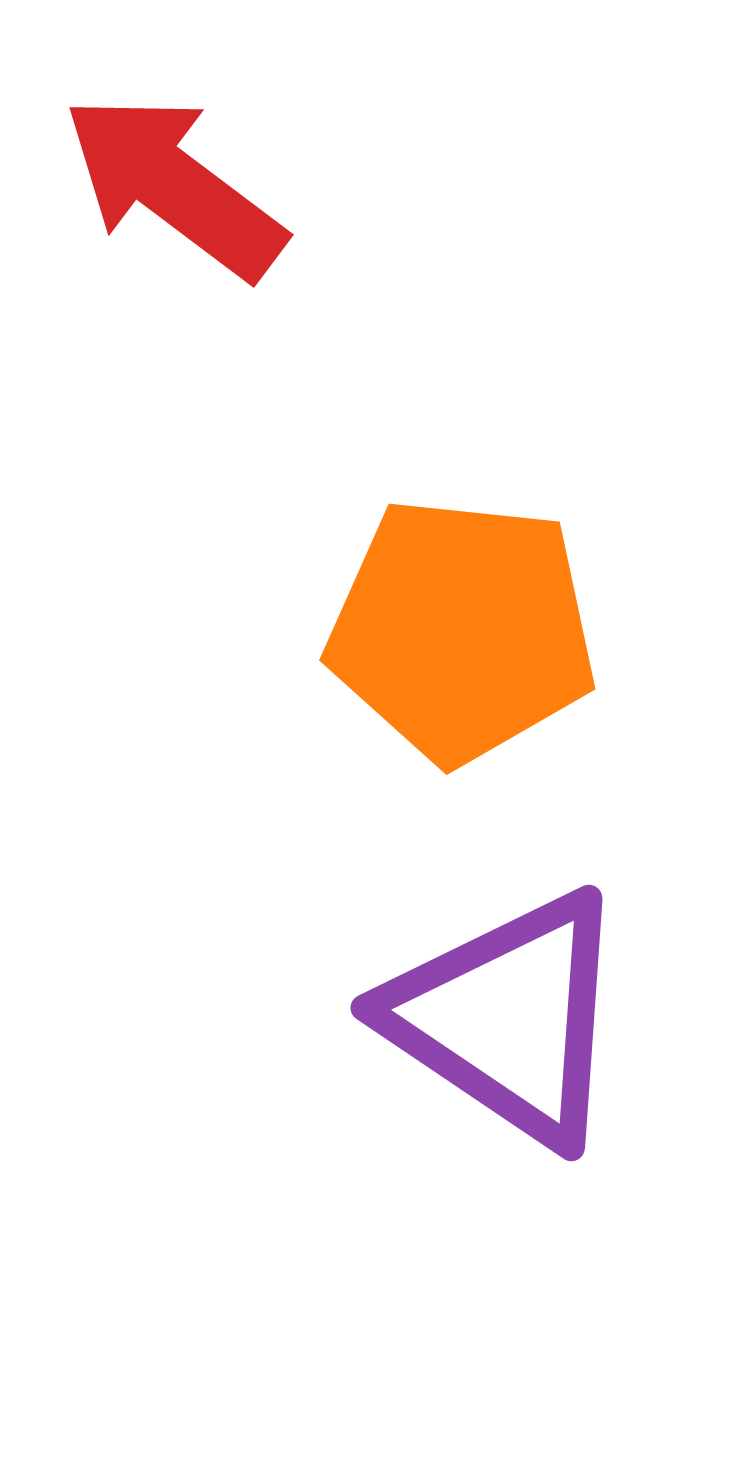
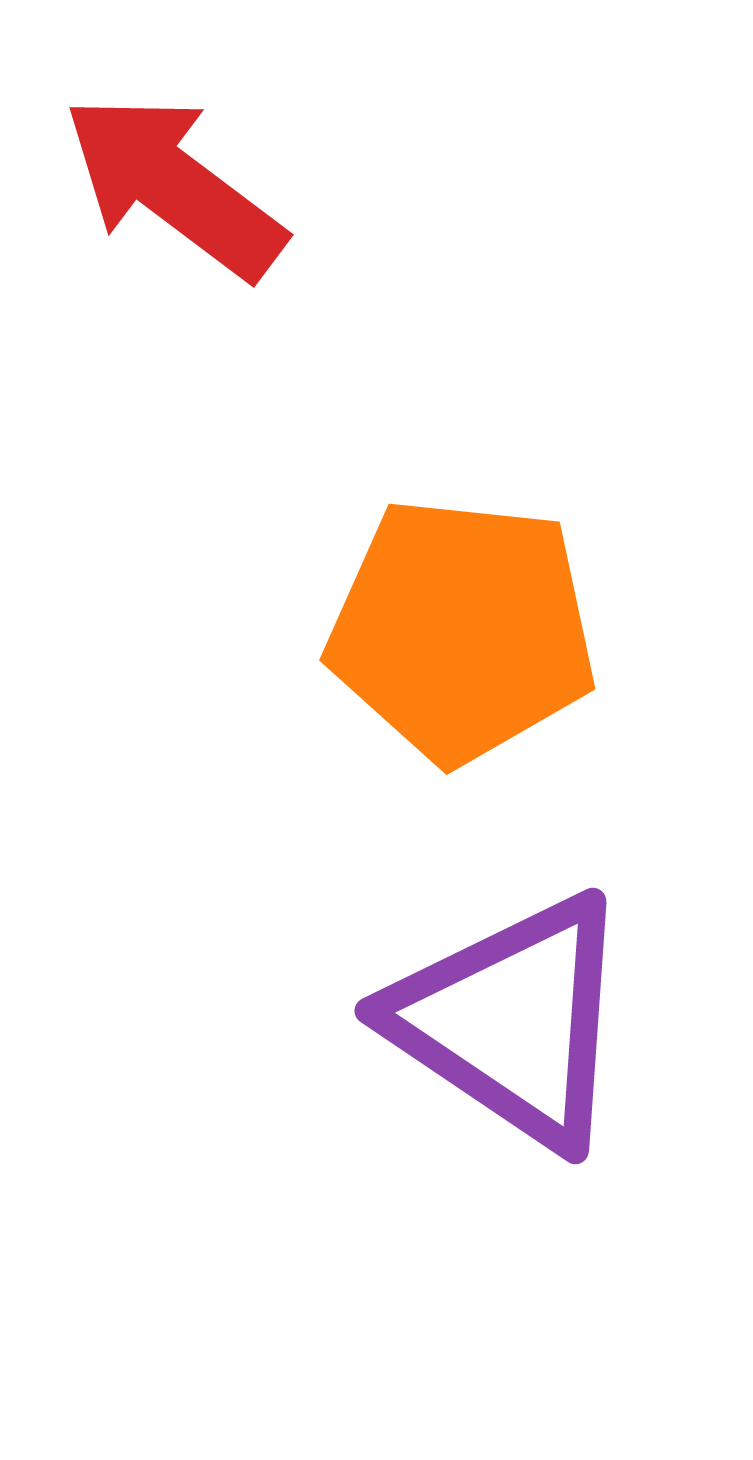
purple triangle: moved 4 px right, 3 px down
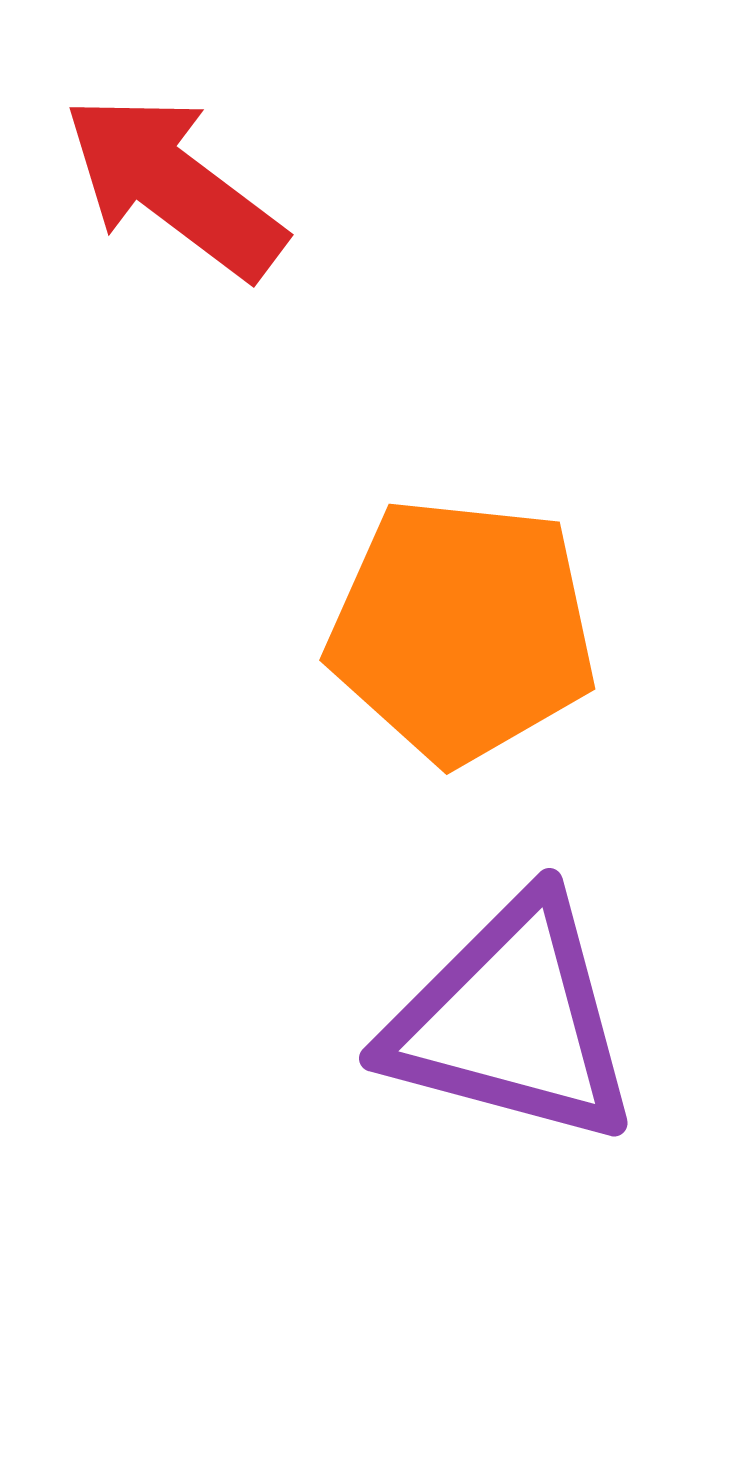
purple triangle: rotated 19 degrees counterclockwise
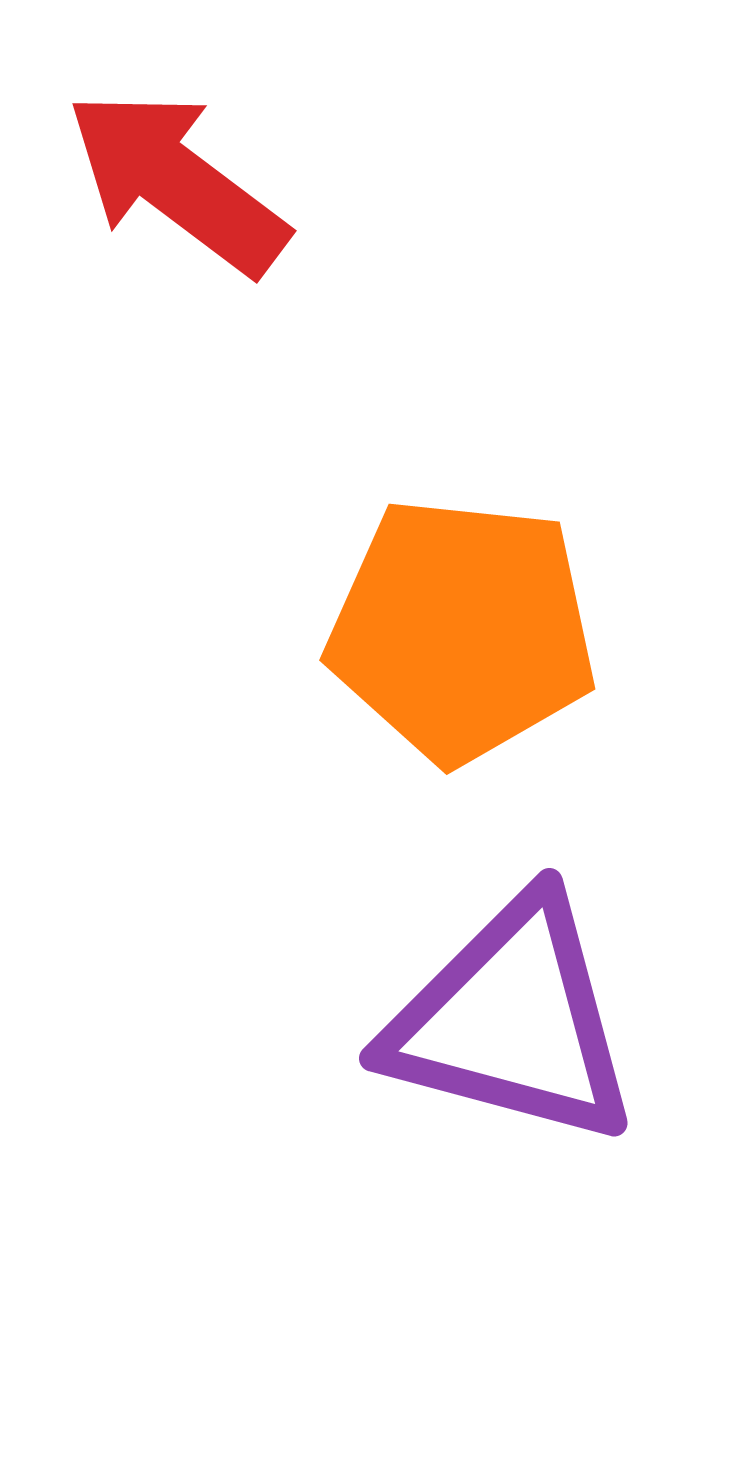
red arrow: moved 3 px right, 4 px up
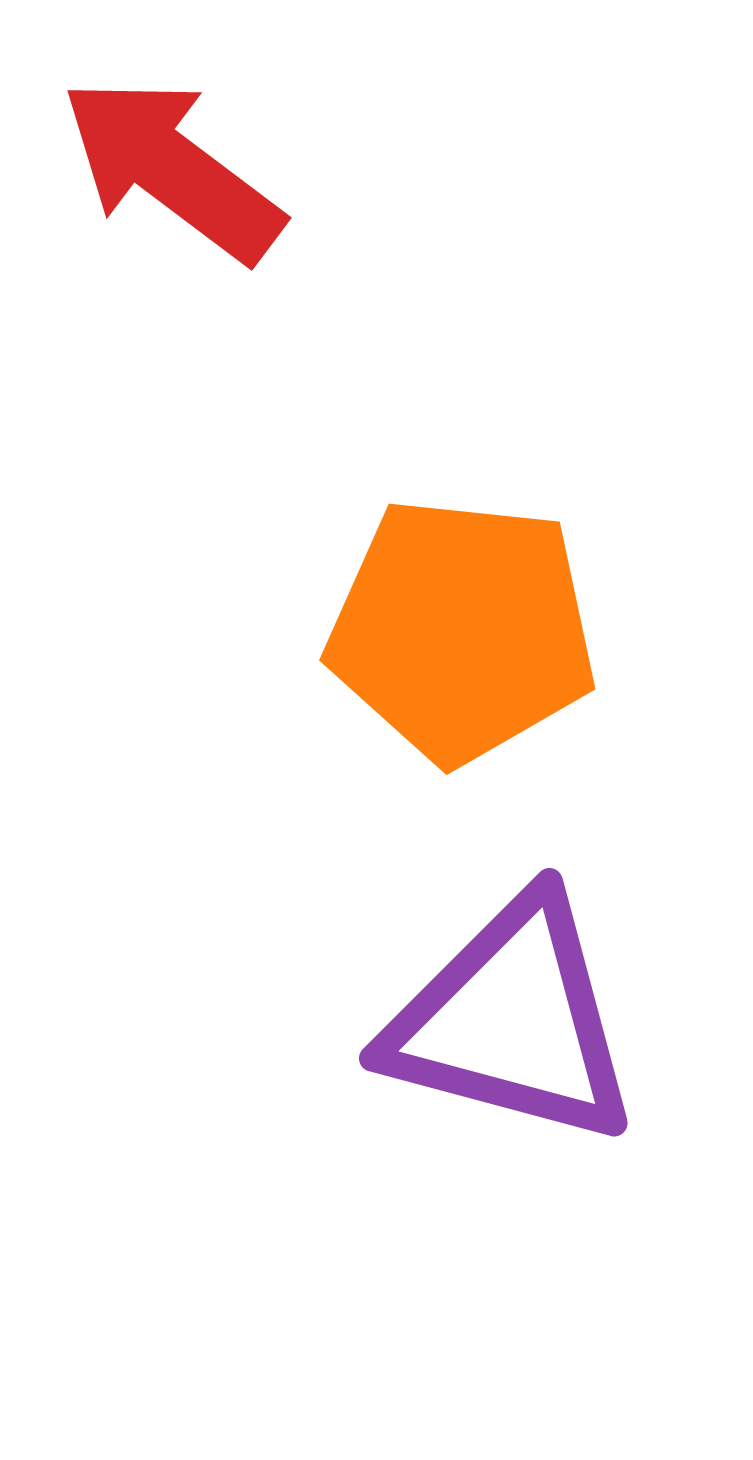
red arrow: moved 5 px left, 13 px up
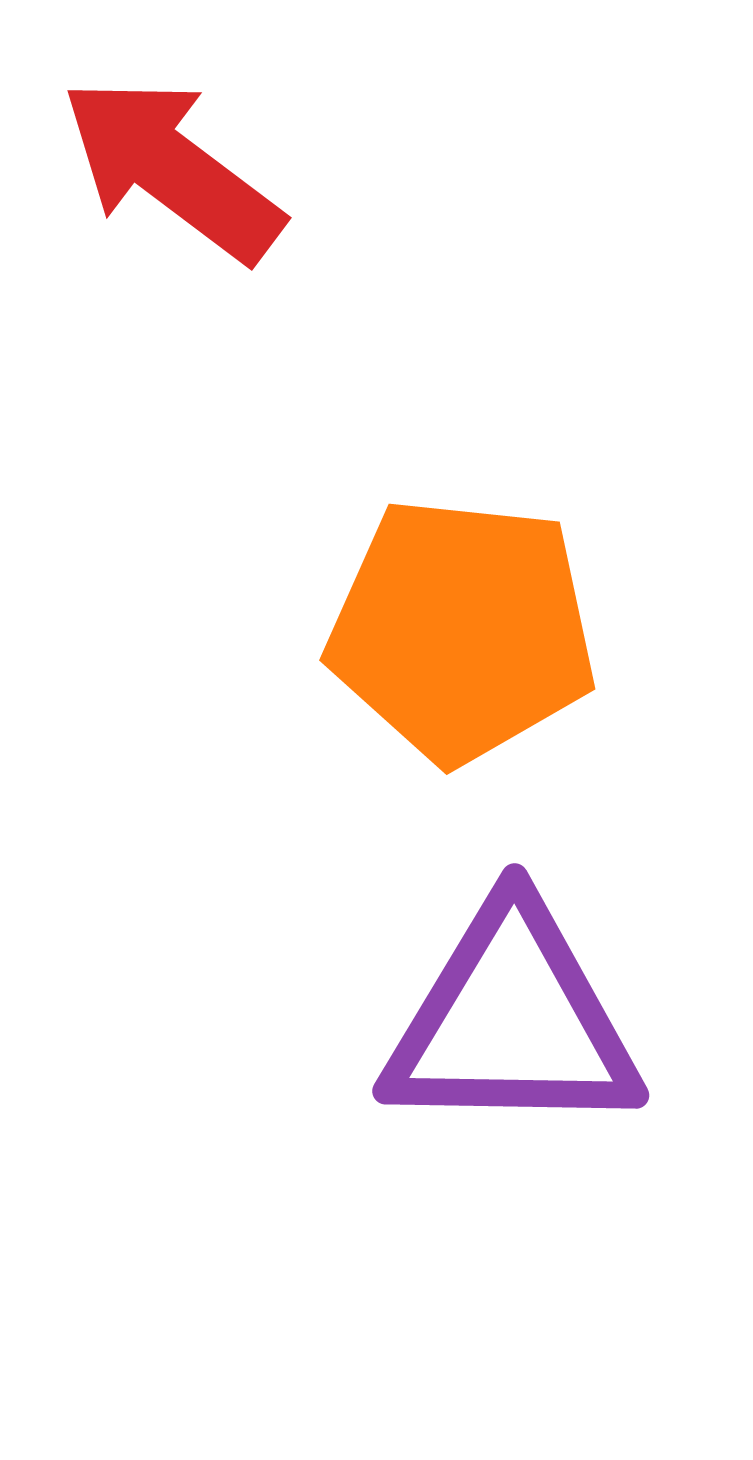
purple triangle: rotated 14 degrees counterclockwise
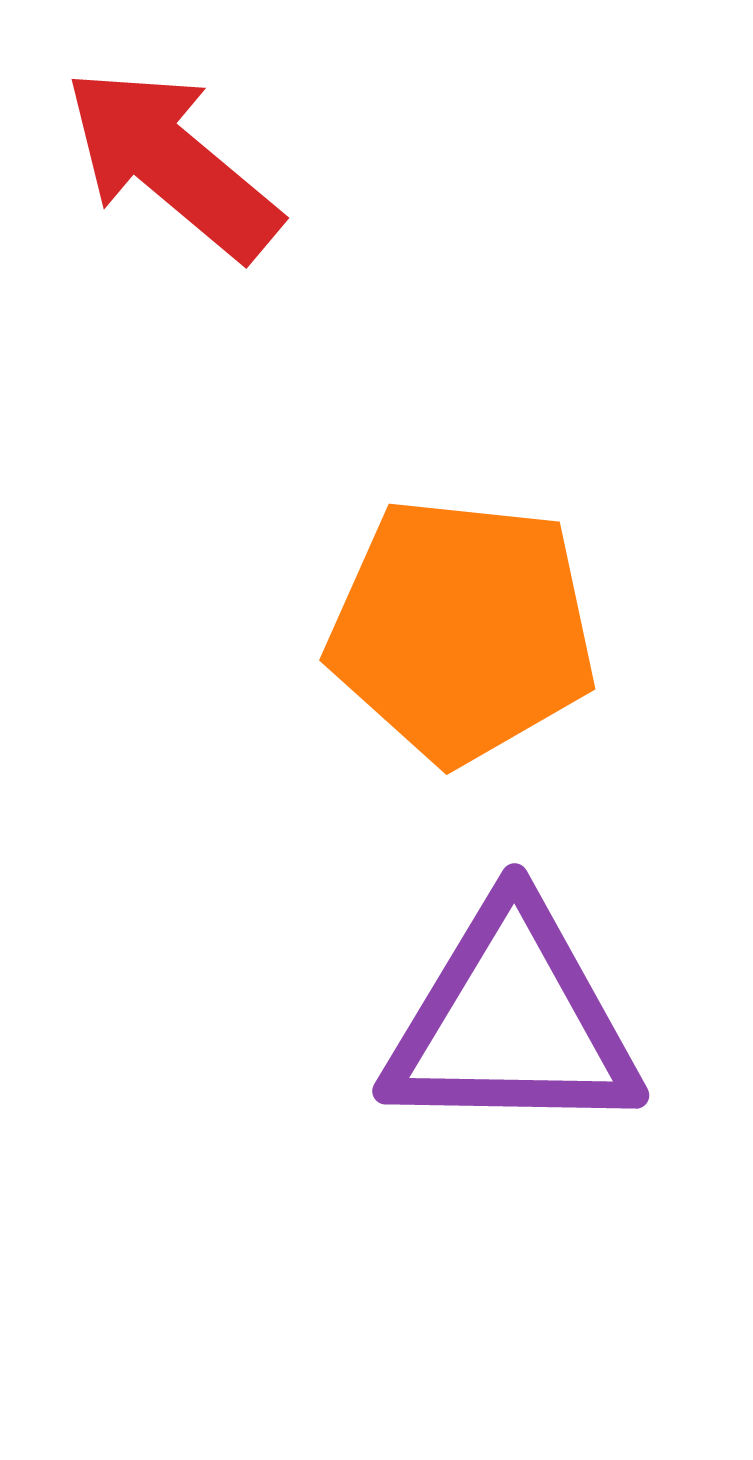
red arrow: moved 6 px up; rotated 3 degrees clockwise
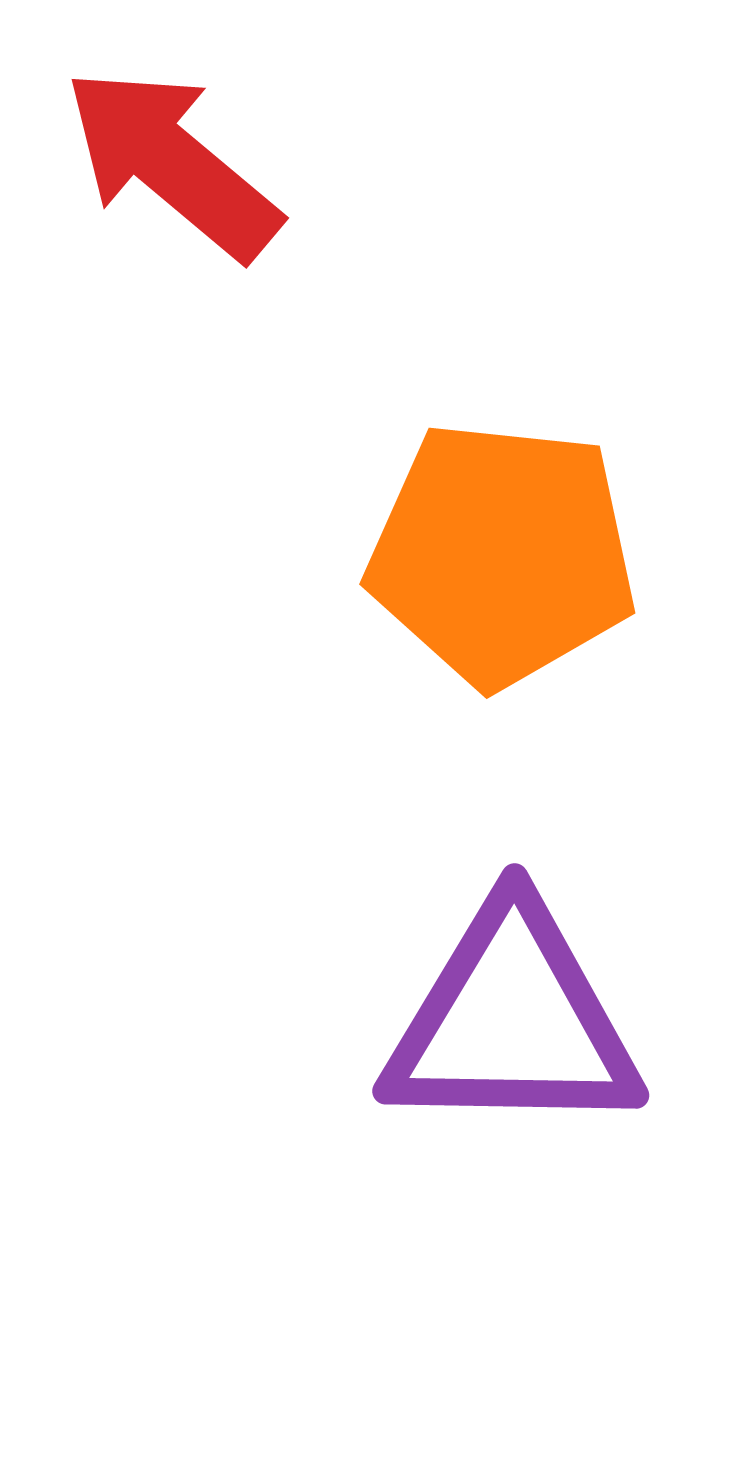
orange pentagon: moved 40 px right, 76 px up
